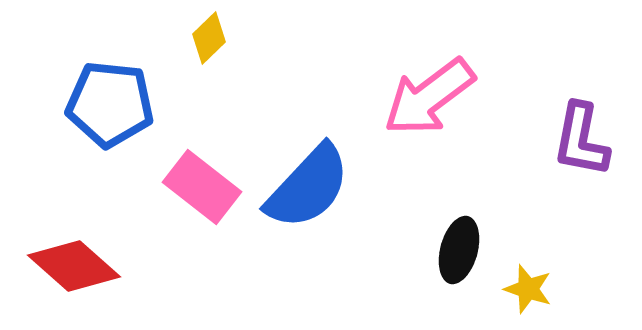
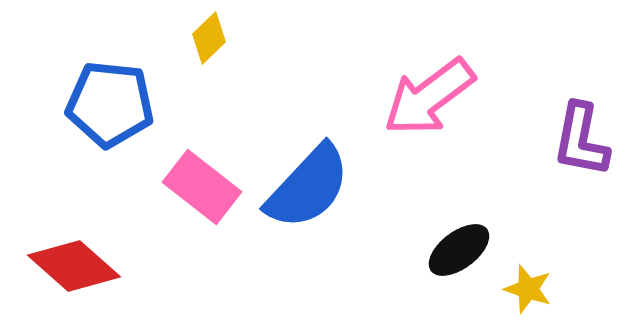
black ellipse: rotated 38 degrees clockwise
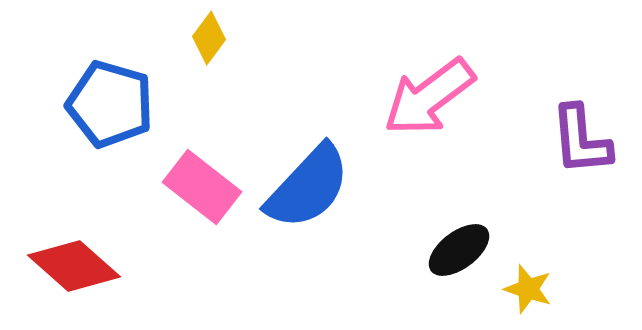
yellow diamond: rotated 9 degrees counterclockwise
blue pentagon: rotated 10 degrees clockwise
purple L-shape: rotated 16 degrees counterclockwise
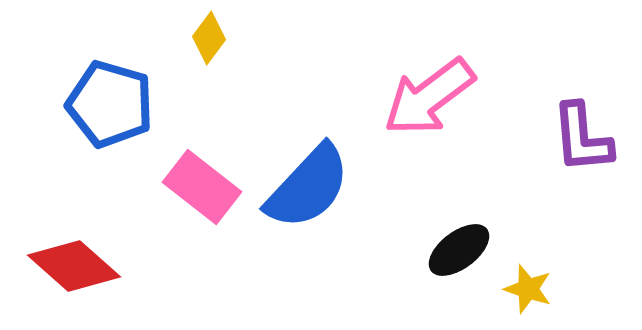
purple L-shape: moved 1 px right, 2 px up
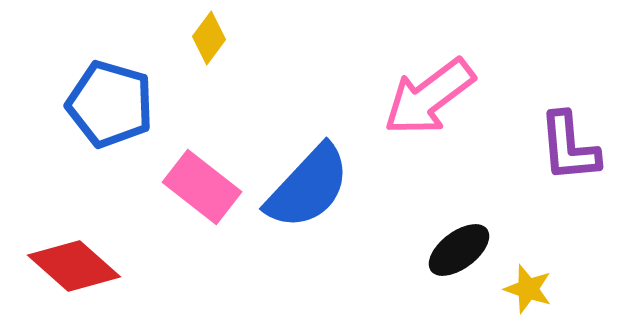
purple L-shape: moved 13 px left, 9 px down
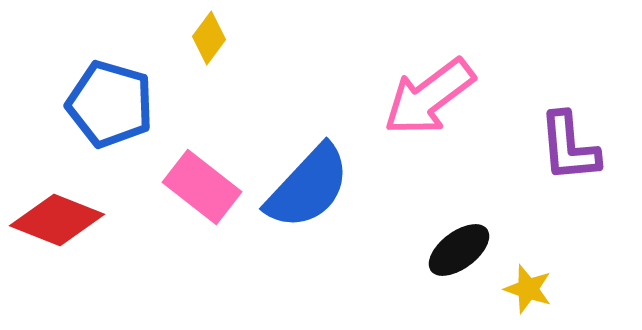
red diamond: moved 17 px left, 46 px up; rotated 20 degrees counterclockwise
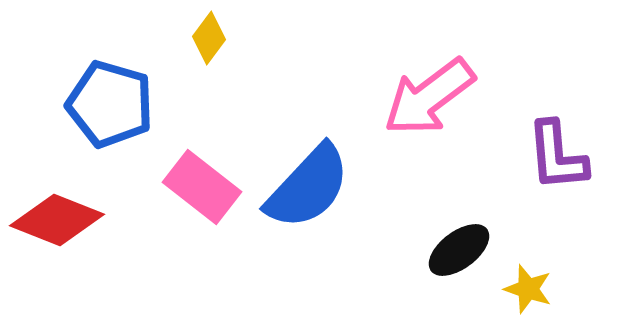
purple L-shape: moved 12 px left, 9 px down
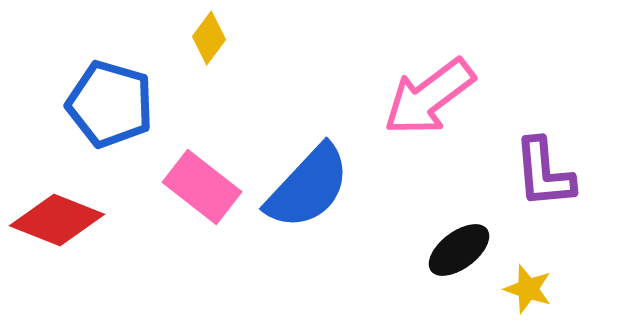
purple L-shape: moved 13 px left, 17 px down
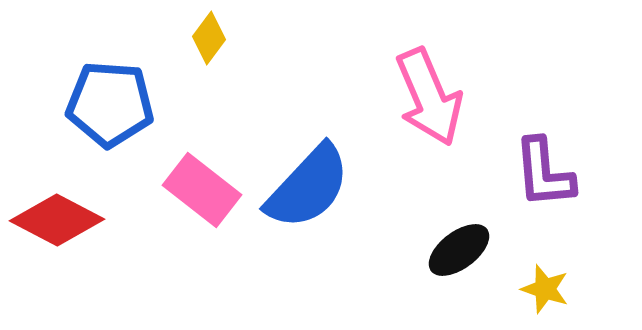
pink arrow: rotated 76 degrees counterclockwise
blue pentagon: rotated 12 degrees counterclockwise
pink rectangle: moved 3 px down
red diamond: rotated 6 degrees clockwise
yellow star: moved 17 px right
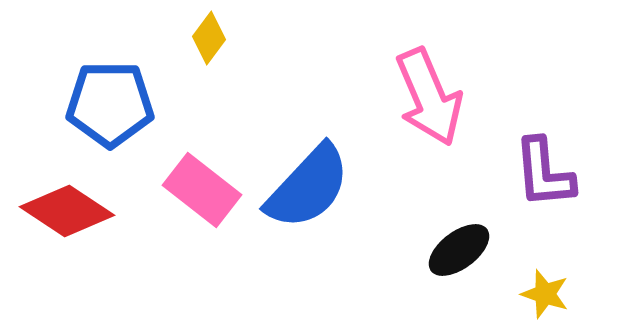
blue pentagon: rotated 4 degrees counterclockwise
red diamond: moved 10 px right, 9 px up; rotated 6 degrees clockwise
yellow star: moved 5 px down
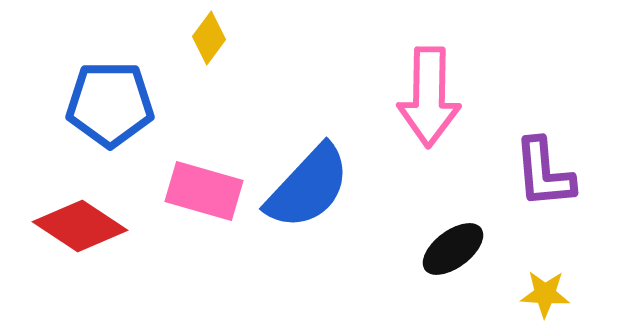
pink arrow: rotated 24 degrees clockwise
pink rectangle: moved 2 px right, 1 px down; rotated 22 degrees counterclockwise
red diamond: moved 13 px right, 15 px down
black ellipse: moved 6 px left, 1 px up
yellow star: rotated 15 degrees counterclockwise
